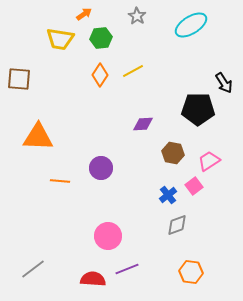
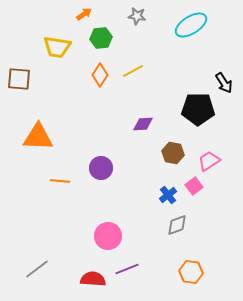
gray star: rotated 24 degrees counterclockwise
yellow trapezoid: moved 3 px left, 8 px down
gray line: moved 4 px right
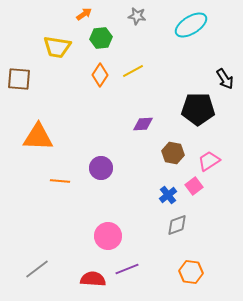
black arrow: moved 1 px right, 4 px up
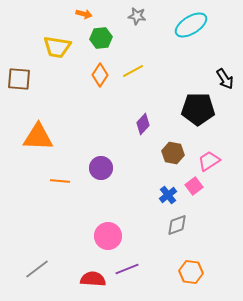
orange arrow: rotated 49 degrees clockwise
purple diamond: rotated 45 degrees counterclockwise
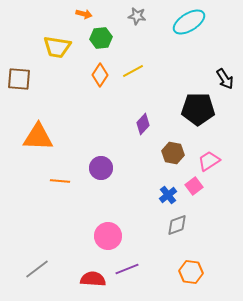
cyan ellipse: moved 2 px left, 3 px up
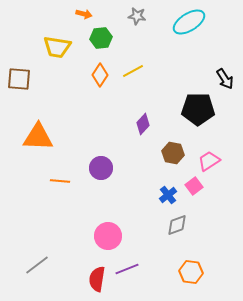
gray line: moved 4 px up
red semicircle: moved 4 px right; rotated 85 degrees counterclockwise
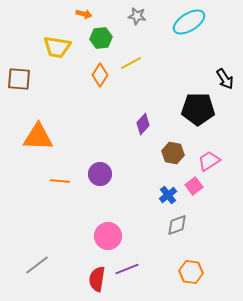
yellow line: moved 2 px left, 8 px up
purple circle: moved 1 px left, 6 px down
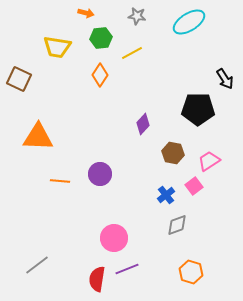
orange arrow: moved 2 px right, 1 px up
yellow line: moved 1 px right, 10 px up
brown square: rotated 20 degrees clockwise
blue cross: moved 2 px left
pink circle: moved 6 px right, 2 px down
orange hexagon: rotated 10 degrees clockwise
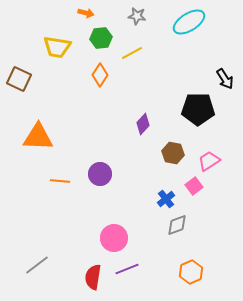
blue cross: moved 4 px down
orange hexagon: rotated 20 degrees clockwise
red semicircle: moved 4 px left, 2 px up
